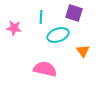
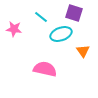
cyan line: rotated 56 degrees counterclockwise
pink star: moved 1 px down
cyan ellipse: moved 3 px right, 1 px up
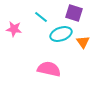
orange triangle: moved 9 px up
pink semicircle: moved 4 px right
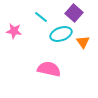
purple square: rotated 24 degrees clockwise
pink star: moved 2 px down
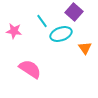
purple square: moved 1 px up
cyan line: moved 1 px right, 4 px down; rotated 16 degrees clockwise
orange triangle: moved 2 px right, 6 px down
pink semicircle: moved 19 px left; rotated 20 degrees clockwise
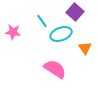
purple square: moved 1 px right
pink star: moved 1 px left, 1 px down
pink semicircle: moved 25 px right
